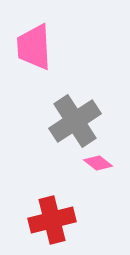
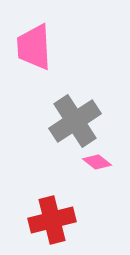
pink diamond: moved 1 px left, 1 px up
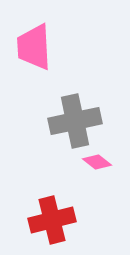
gray cross: rotated 21 degrees clockwise
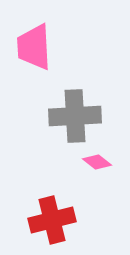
gray cross: moved 5 px up; rotated 9 degrees clockwise
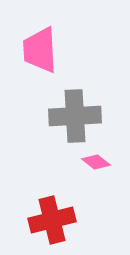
pink trapezoid: moved 6 px right, 3 px down
pink diamond: moved 1 px left
